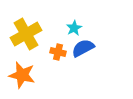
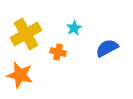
blue semicircle: moved 24 px right
orange star: moved 2 px left
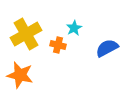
orange cross: moved 7 px up
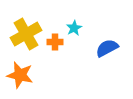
orange cross: moved 3 px left, 3 px up; rotated 14 degrees counterclockwise
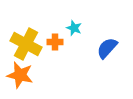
cyan star: rotated 21 degrees counterclockwise
yellow cross: moved 10 px down; rotated 32 degrees counterclockwise
blue semicircle: rotated 20 degrees counterclockwise
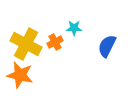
cyan star: rotated 21 degrees counterclockwise
orange cross: rotated 28 degrees counterclockwise
blue semicircle: moved 2 px up; rotated 15 degrees counterclockwise
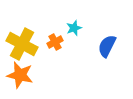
cyan star: rotated 21 degrees counterclockwise
yellow cross: moved 4 px left
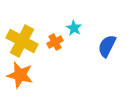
cyan star: rotated 21 degrees counterclockwise
yellow cross: moved 3 px up
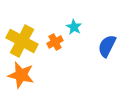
cyan star: moved 1 px up
orange star: moved 1 px right
